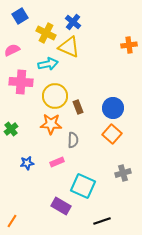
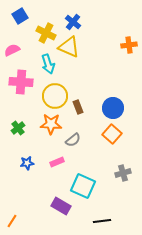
cyan arrow: rotated 84 degrees clockwise
green cross: moved 7 px right, 1 px up
gray semicircle: rotated 49 degrees clockwise
black line: rotated 12 degrees clockwise
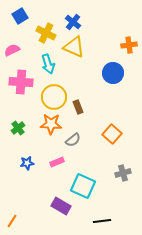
yellow triangle: moved 5 px right
yellow circle: moved 1 px left, 1 px down
blue circle: moved 35 px up
